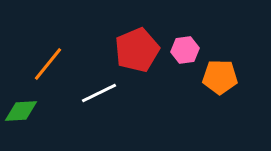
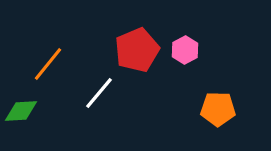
pink hexagon: rotated 20 degrees counterclockwise
orange pentagon: moved 2 px left, 32 px down
white line: rotated 24 degrees counterclockwise
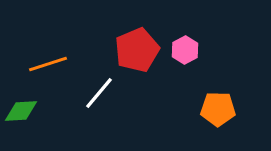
orange line: rotated 33 degrees clockwise
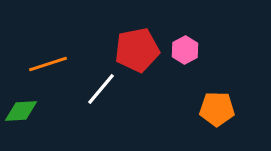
red pentagon: rotated 12 degrees clockwise
white line: moved 2 px right, 4 px up
orange pentagon: moved 1 px left
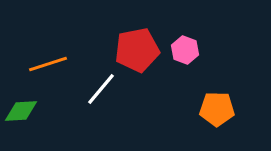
pink hexagon: rotated 12 degrees counterclockwise
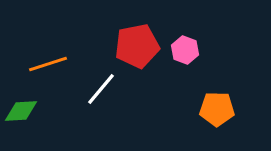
red pentagon: moved 4 px up
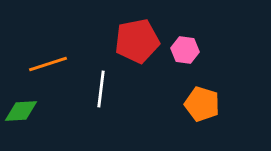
red pentagon: moved 5 px up
pink hexagon: rotated 12 degrees counterclockwise
white line: rotated 33 degrees counterclockwise
orange pentagon: moved 15 px left, 5 px up; rotated 16 degrees clockwise
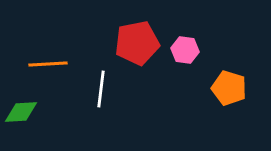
red pentagon: moved 2 px down
orange line: rotated 15 degrees clockwise
orange pentagon: moved 27 px right, 16 px up
green diamond: moved 1 px down
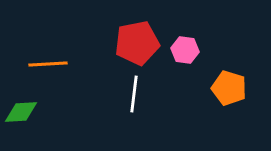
white line: moved 33 px right, 5 px down
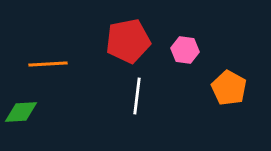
red pentagon: moved 9 px left, 2 px up
orange pentagon: rotated 12 degrees clockwise
white line: moved 3 px right, 2 px down
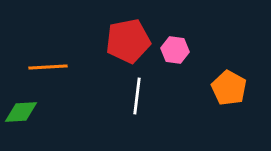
pink hexagon: moved 10 px left
orange line: moved 3 px down
